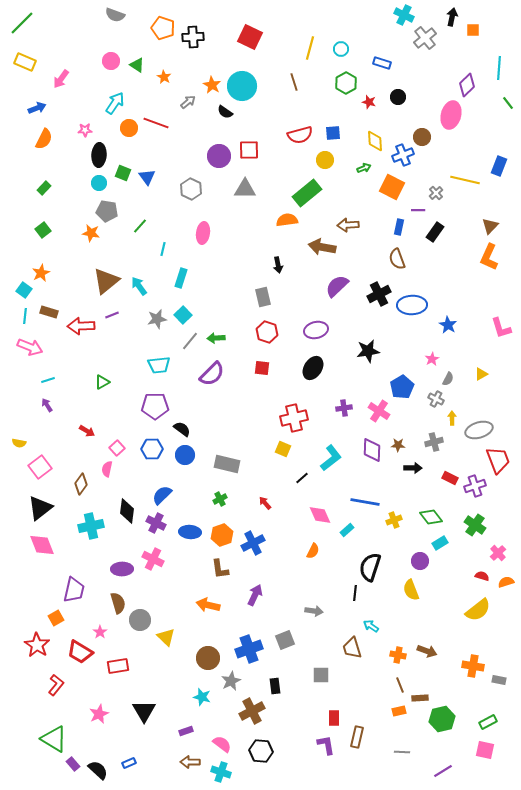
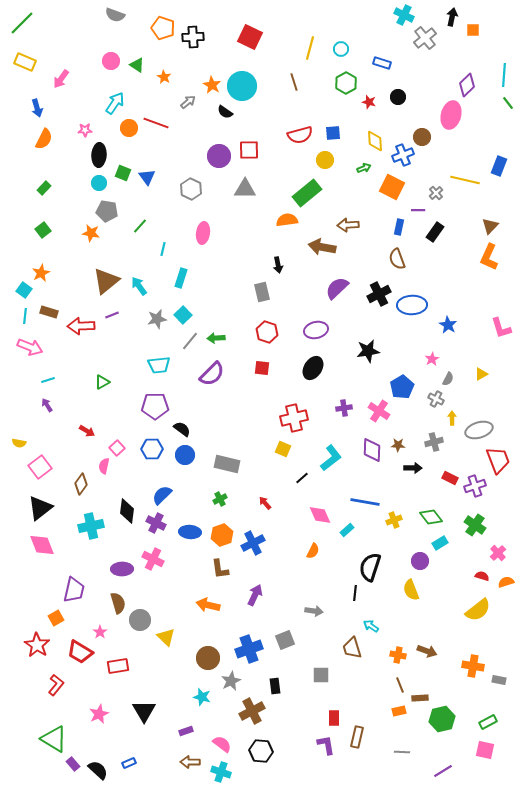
cyan line at (499, 68): moved 5 px right, 7 px down
blue arrow at (37, 108): rotated 96 degrees clockwise
purple semicircle at (337, 286): moved 2 px down
gray rectangle at (263, 297): moved 1 px left, 5 px up
pink semicircle at (107, 469): moved 3 px left, 3 px up
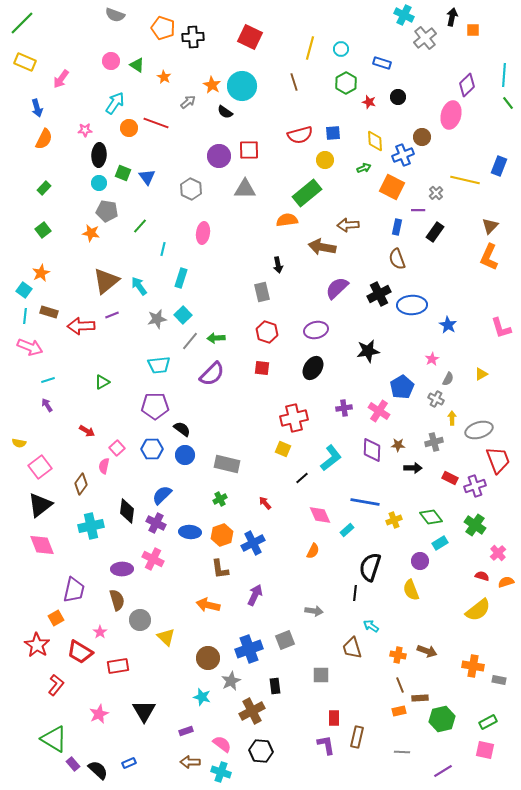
blue rectangle at (399, 227): moved 2 px left
black triangle at (40, 508): moved 3 px up
brown semicircle at (118, 603): moved 1 px left, 3 px up
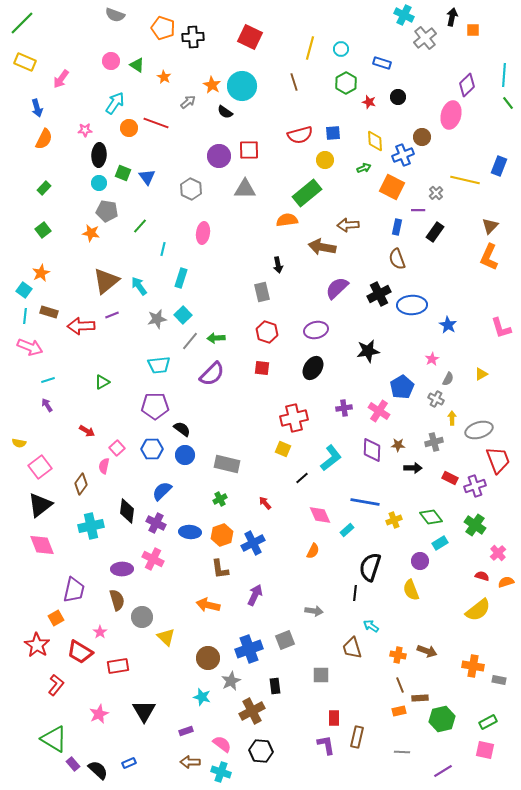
blue semicircle at (162, 495): moved 4 px up
gray circle at (140, 620): moved 2 px right, 3 px up
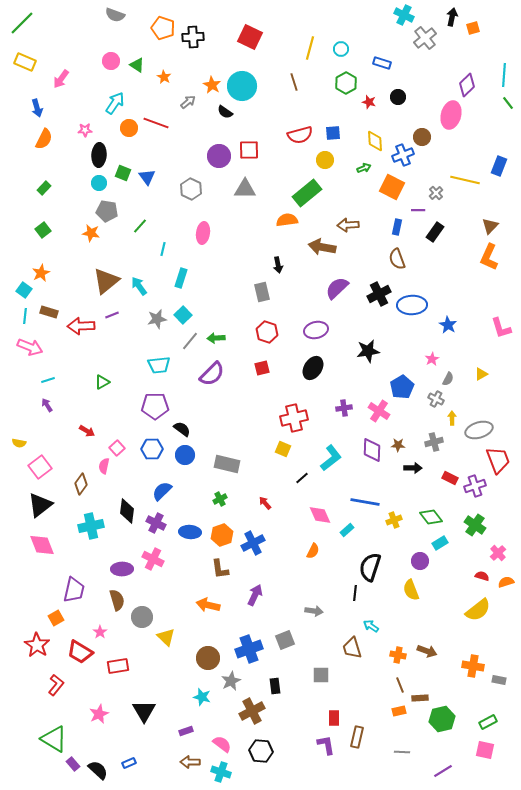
orange square at (473, 30): moved 2 px up; rotated 16 degrees counterclockwise
red square at (262, 368): rotated 21 degrees counterclockwise
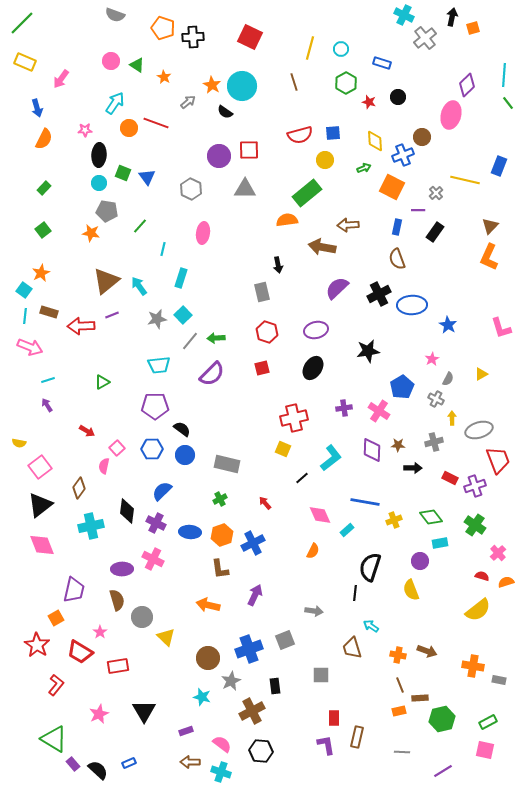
brown diamond at (81, 484): moved 2 px left, 4 px down
cyan rectangle at (440, 543): rotated 21 degrees clockwise
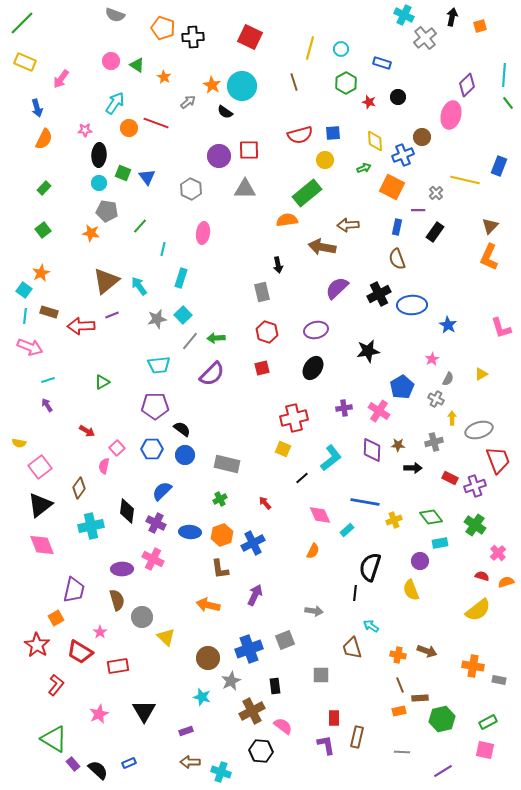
orange square at (473, 28): moved 7 px right, 2 px up
pink semicircle at (222, 744): moved 61 px right, 18 px up
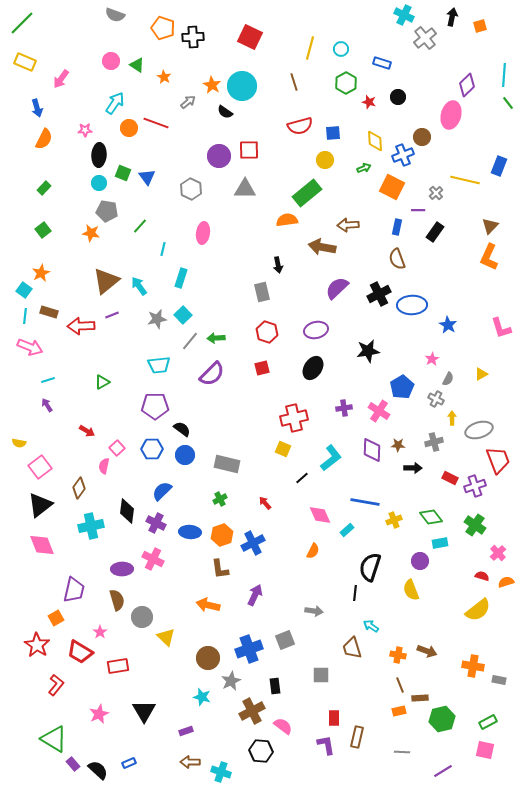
red semicircle at (300, 135): moved 9 px up
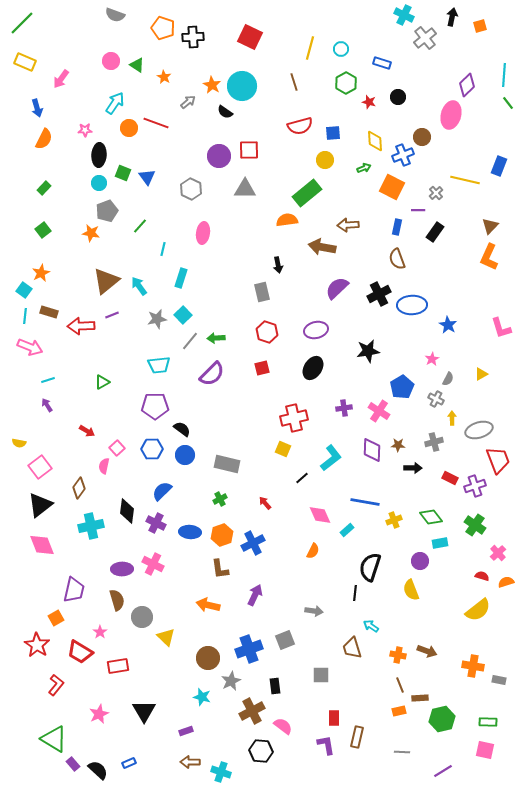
gray pentagon at (107, 211): rotated 30 degrees counterclockwise
pink cross at (153, 559): moved 5 px down
green rectangle at (488, 722): rotated 30 degrees clockwise
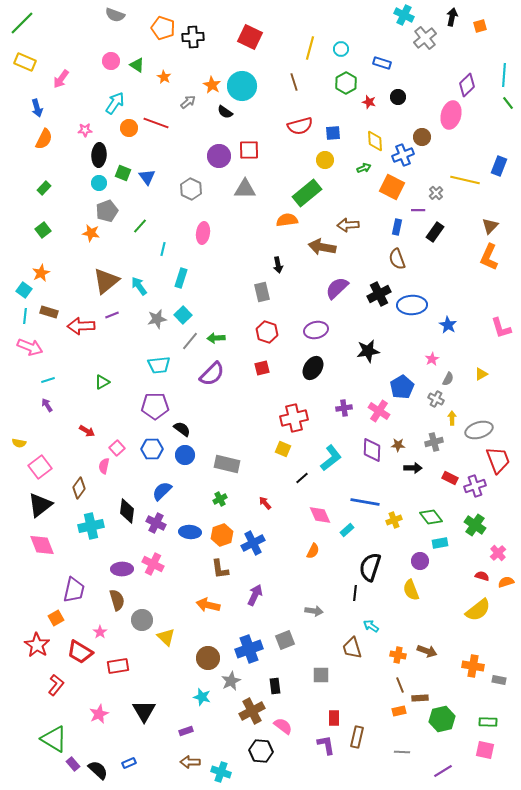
gray circle at (142, 617): moved 3 px down
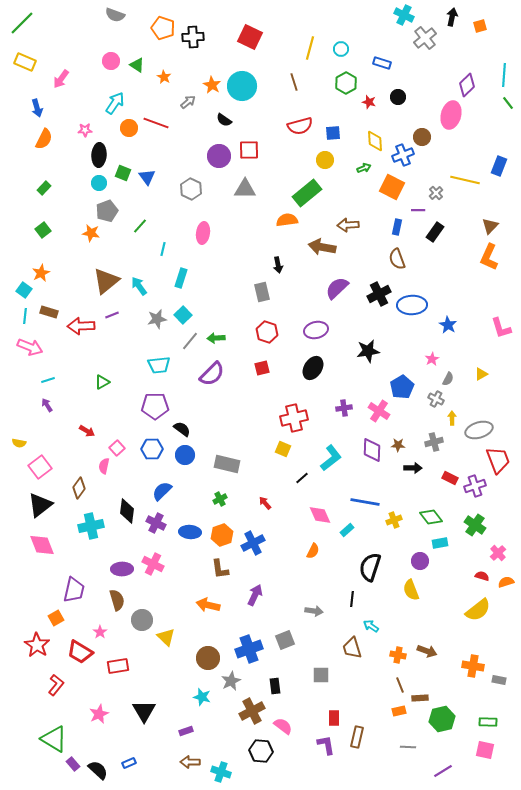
black semicircle at (225, 112): moved 1 px left, 8 px down
black line at (355, 593): moved 3 px left, 6 px down
gray line at (402, 752): moved 6 px right, 5 px up
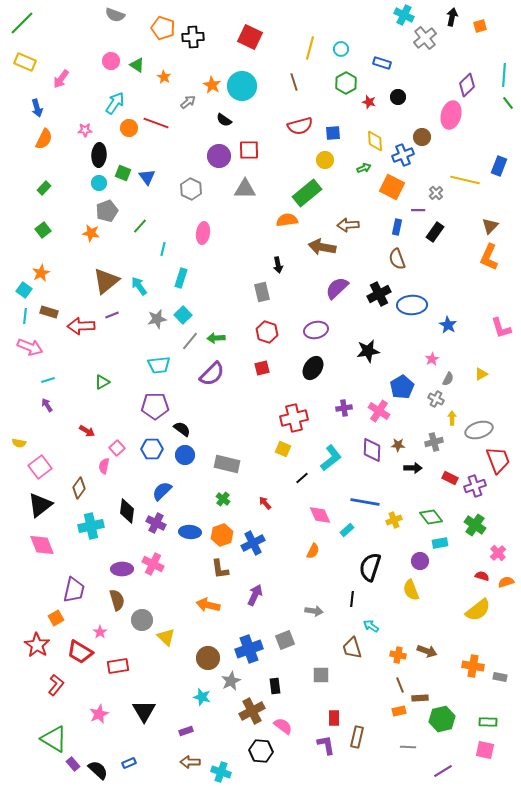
green cross at (220, 499): moved 3 px right; rotated 24 degrees counterclockwise
gray rectangle at (499, 680): moved 1 px right, 3 px up
